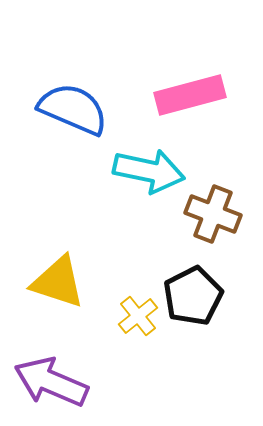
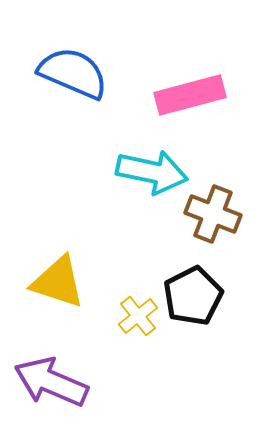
blue semicircle: moved 36 px up
cyan arrow: moved 3 px right, 1 px down
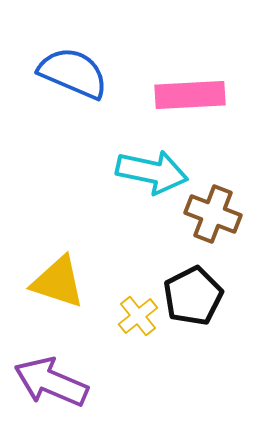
pink rectangle: rotated 12 degrees clockwise
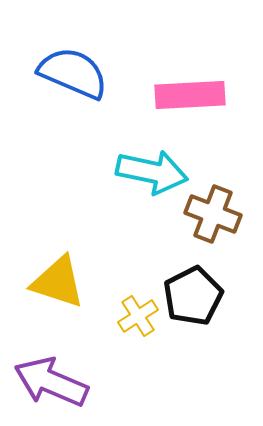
yellow cross: rotated 6 degrees clockwise
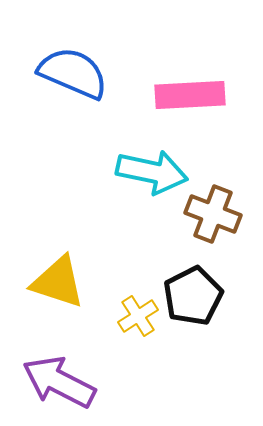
purple arrow: moved 8 px right; rotated 4 degrees clockwise
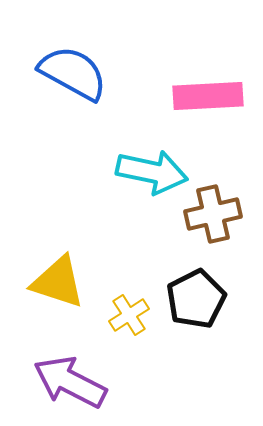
blue semicircle: rotated 6 degrees clockwise
pink rectangle: moved 18 px right, 1 px down
brown cross: rotated 34 degrees counterclockwise
black pentagon: moved 3 px right, 3 px down
yellow cross: moved 9 px left, 1 px up
purple arrow: moved 11 px right
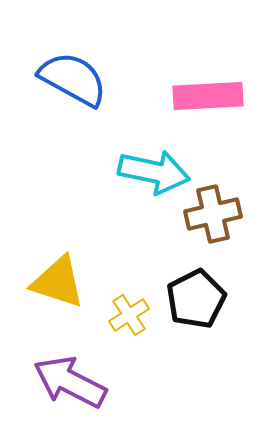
blue semicircle: moved 6 px down
cyan arrow: moved 2 px right
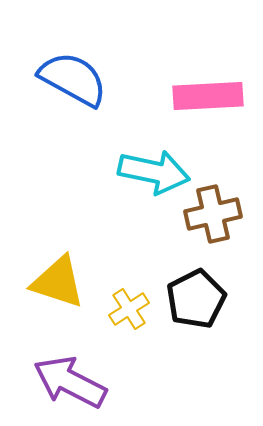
yellow cross: moved 6 px up
